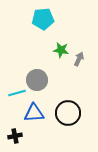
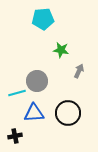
gray arrow: moved 12 px down
gray circle: moved 1 px down
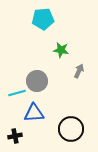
black circle: moved 3 px right, 16 px down
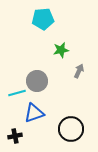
green star: rotated 21 degrees counterclockwise
blue triangle: rotated 15 degrees counterclockwise
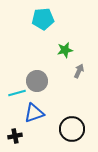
green star: moved 4 px right
black circle: moved 1 px right
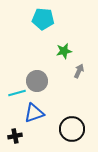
cyan pentagon: rotated 10 degrees clockwise
green star: moved 1 px left, 1 px down
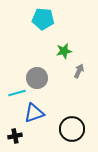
gray circle: moved 3 px up
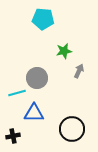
blue triangle: rotated 20 degrees clockwise
black cross: moved 2 px left
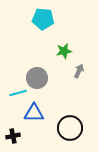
cyan line: moved 1 px right
black circle: moved 2 px left, 1 px up
